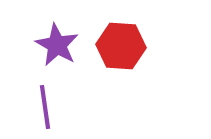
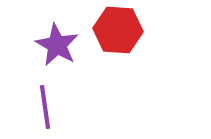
red hexagon: moved 3 px left, 16 px up
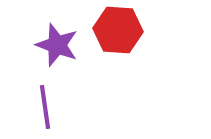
purple star: rotated 9 degrees counterclockwise
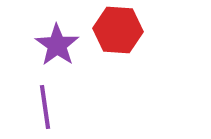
purple star: rotated 15 degrees clockwise
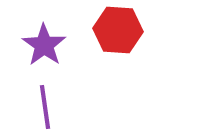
purple star: moved 13 px left
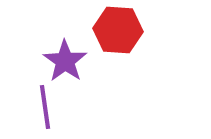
purple star: moved 21 px right, 16 px down
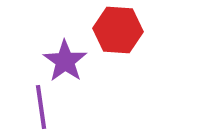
purple line: moved 4 px left
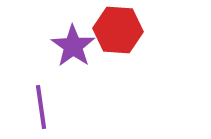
purple star: moved 8 px right, 15 px up
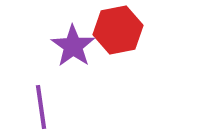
red hexagon: rotated 15 degrees counterclockwise
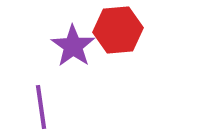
red hexagon: rotated 6 degrees clockwise
